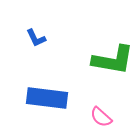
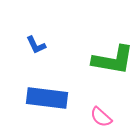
blue L-shape: moved 7 px down
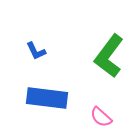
blue L-shape: moved 6 px down
green L-shape: moved 4 px left, 4 px up; rotated 117 degrees clockwise
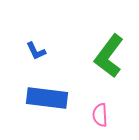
pink semicircle: moved 1 px left, 2 px up; rotated 45 degrees clockwise
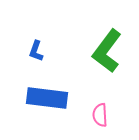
blue L-shape: rotated 45 degrees clockwise
green L-shape: moved 2 px left, 5 px up
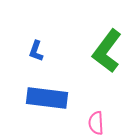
pink semicircle: moved 4 px left, 8 px down
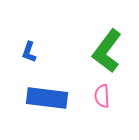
blue L-shape: moved 7 px left, 1 px down
pink semicircle: moved 6 px right, 27 px up
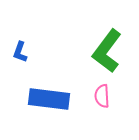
blue L-shape: moved 9 px left
blue rectangle: moved 2 px right, 1 px down
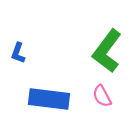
blue L-shape: moved 2 px left, 1 px down
pink semicircle: rotated 25 degrees counterclockwise
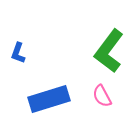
green L-shape: moved 2 px right
blue rectangle: rotated 24 degrees counterclockwise
